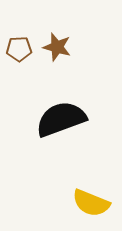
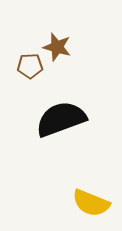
brown pentagon: moved 11 px right, 17 px down
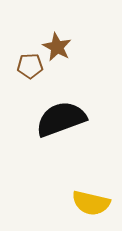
brown star: rotated 12 degrees clockwise
yellow semicircle: rotated 9 degrees counterclockwise
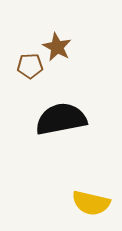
black semicircle: rotated 9 degrees clockwise
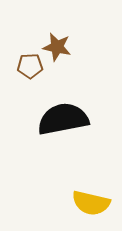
brown star: rotated 16 degrees counterclockwise
black semicircle: moved 2 px right
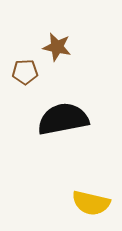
brown pentagon: moved 5 px left, 6 px down
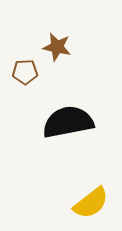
black semicircle: moved 5 px right, 3 px down
yellow semicircle: rotated 51 degrees counterclockwise
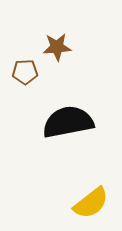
brown star: rotated 16 degrees counterclockwise
